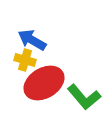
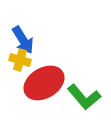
blue arrow: moved 9 px left; rotated 152 degrees counterclockwise
yellow cross: moved 5 px left
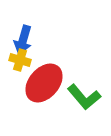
blue arrow: rotated 48 degrees clockwise
red ellipse: rotated 18 degrees counterclockwise
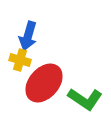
blue arrow: moved 5 px right, 4 px up
green L-shape: moved 1 px right, 2 px down; rotated 16 degrees counterclockwise
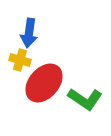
blue arrow: moved 1 px right, 3 px up; rotated 8 degrees counterclockwise
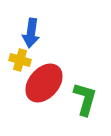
blue arrow: moved 2 px right
green L-shape: rotated 108 degrees counterclockwise
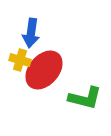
red ellipse: moved 13 px up
green L-shape: moved 1 px up; rotated 88 degrees clockwise
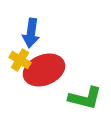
yellow cross: rotated 15 degrees clockwise
red ellipse: rotated 27 degrees clockwise
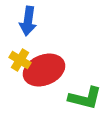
blue arrow: moved 3 px left, 12 px up
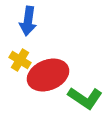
red ellipse: moved 4 px right, 5 px down
green L-shape: rotated 20 degrees clockwise
